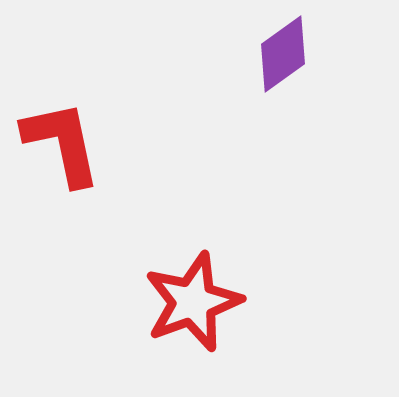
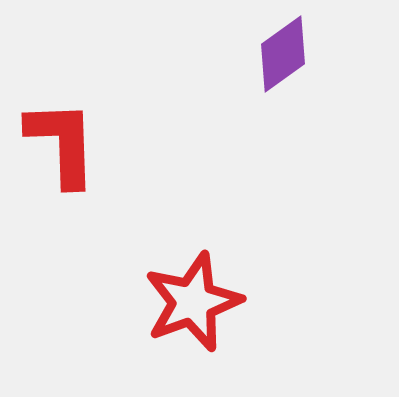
red L-shape: rotated 10 degrees clockwise
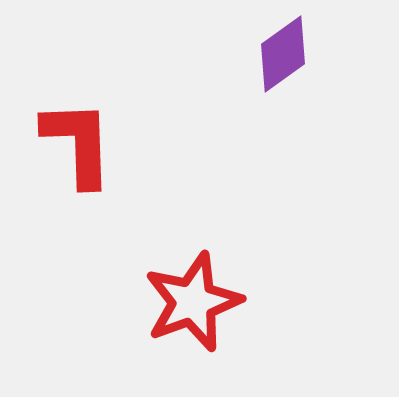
red L-shape: moved 16 px right
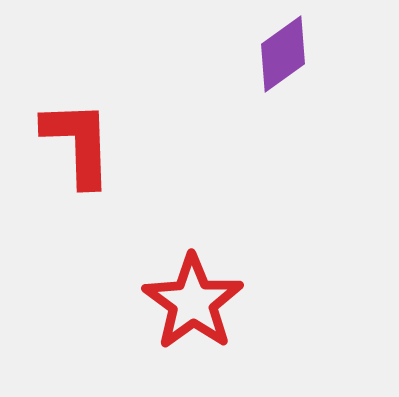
red star: rotated 16 degrees counterclockwise
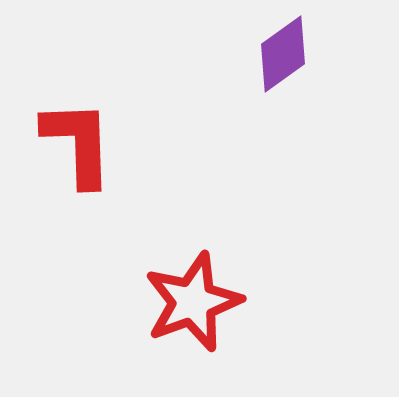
red star: rotated 16 degrees clockwise
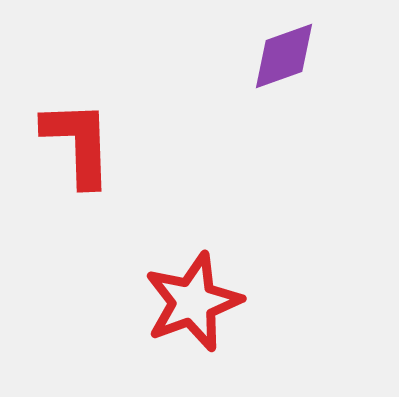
purple diamond: moved 1 px right, 2 px down; rotated 16 degrees clockwise
